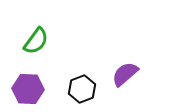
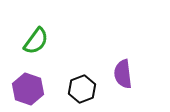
purple semicircle: moved 2 px left; rotated 56 degrees counterclockwise
purple hexagon: rotated 16 degrees clockwise
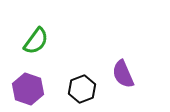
purple semicircle: rotated 16 degrees counterclockwise
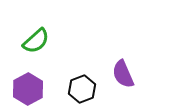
green semicircle: rotated 12 degrees clockwise
purple hexagon: rotated 12 degrees clockwise
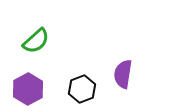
purple semicircle: rotated 32 degrees clockwise
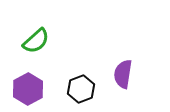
black hexagon: moved 1 px left
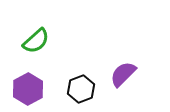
purple semicircle: rotated 36 degrees clockwise
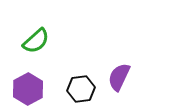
purple semicircle: moved 4 px left, 3 px down; rotated 20 degrees counterclockwise
black hexagon: rotated 12 degrees clockwise
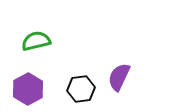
green semicircle: rotated 152 degrees counterclockwise
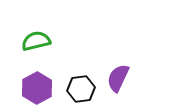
purple semicircle: moved 1 px left, 1 px down
purple hexagon: moved 9 px right, 1 px up
